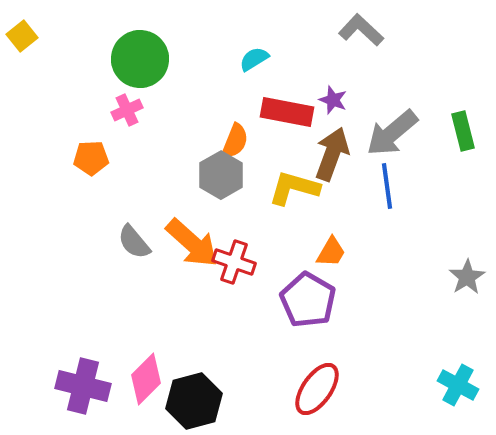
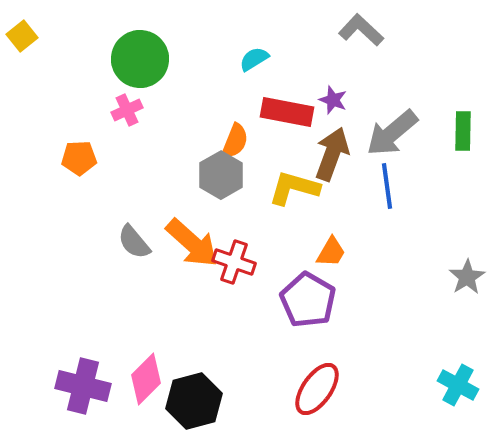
green rectangle: rotated 15 degrees clockwise
orange pentagon: moved 12 px left
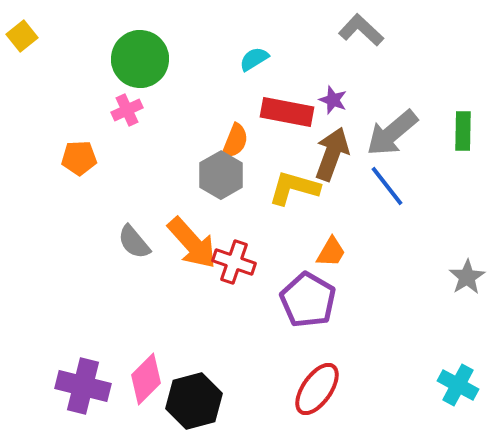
blue line: rotated 30 degrees counterclockwise
orange arrow: rotated 6 degrees clockwise
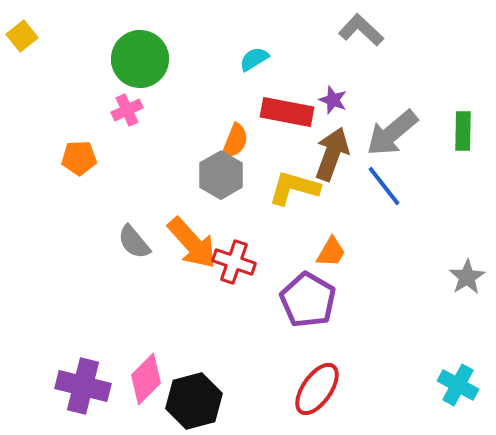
blue line: moved 3 px left
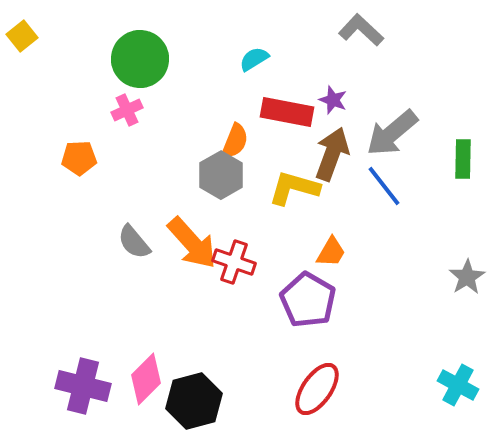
green rectangle: moved 28 px down
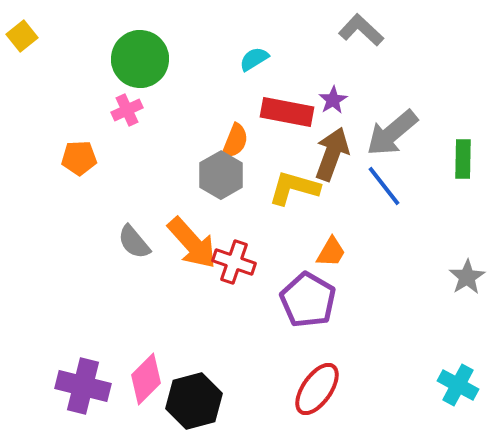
purple star: rotated 20 degrees clockwise
